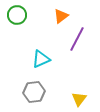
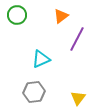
yellow triangle: moved 1 px left, 1 px up
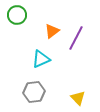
orange triangle: moved 9 px left, 15 px down
purple line: moved 1 px left, 1 px up
yellow triangle: rotated 21 degrees counterclockwise
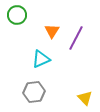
orange triangle: rotated 21 degrees counterclockwise
yellow triangle: moved 7 px right
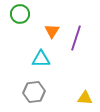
green circle: moved 3 px right, 1 px up
purple line: rotated 10 degrees counterclockwise
cyan triangle: rotated 24 degrees clockwise
yellow triangle: rotated 42 degrees counterclockwise
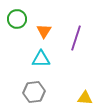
green circle: moved 3 px left, 5 px down
orange triangle: moved 8 px left
